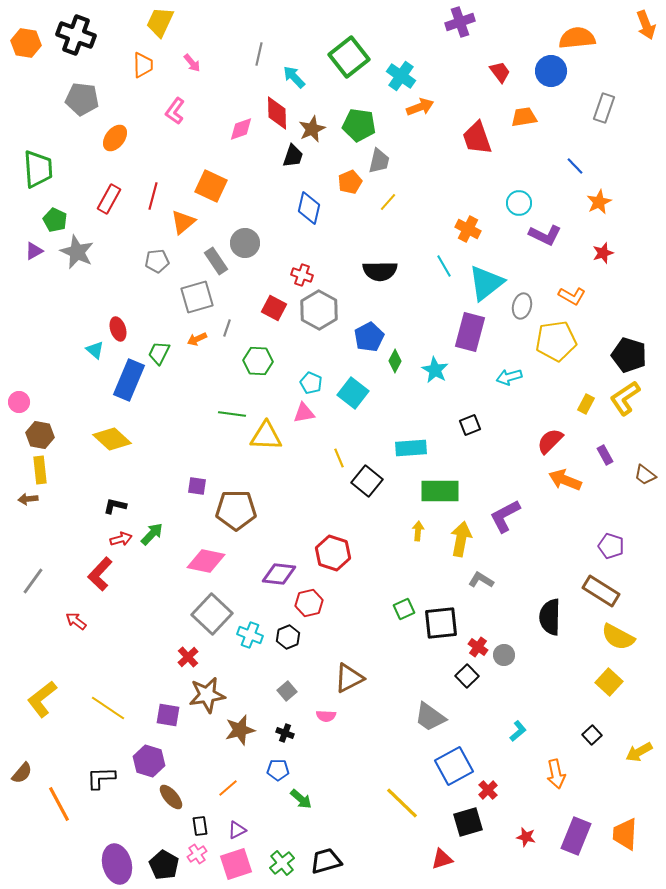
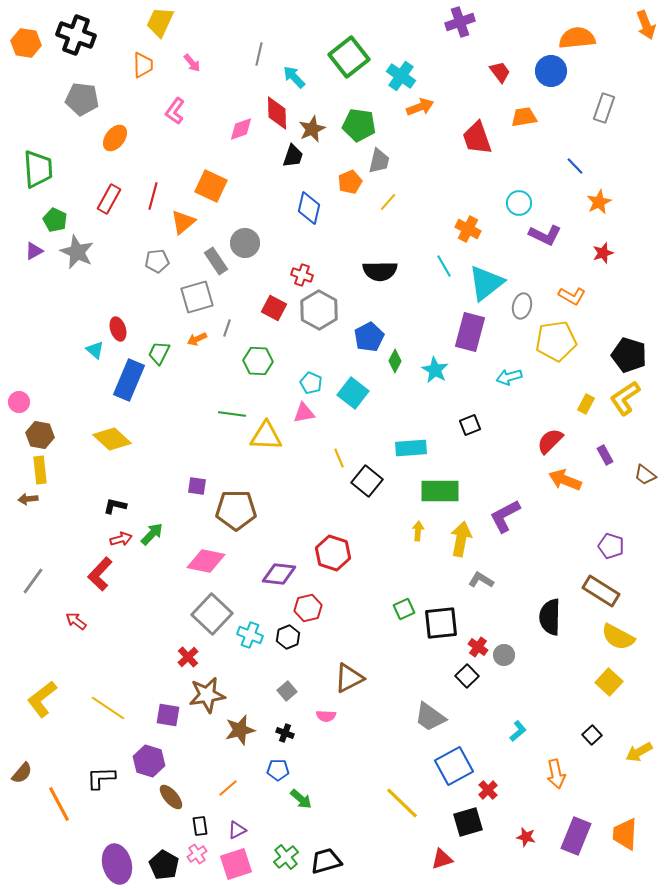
red hexagon at (309, 603): moved 1 px left, 5 px down
green cross at (282, 863): moved 4 px right, 6 px up
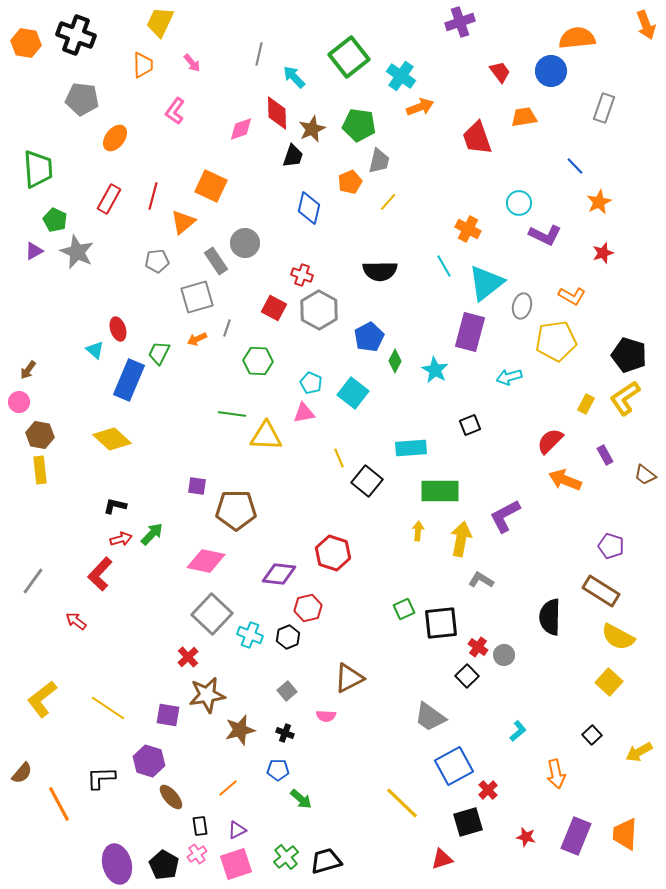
brown arrow at (28, 499): moved 129 px up; rotated 48 degrees counterclockwise
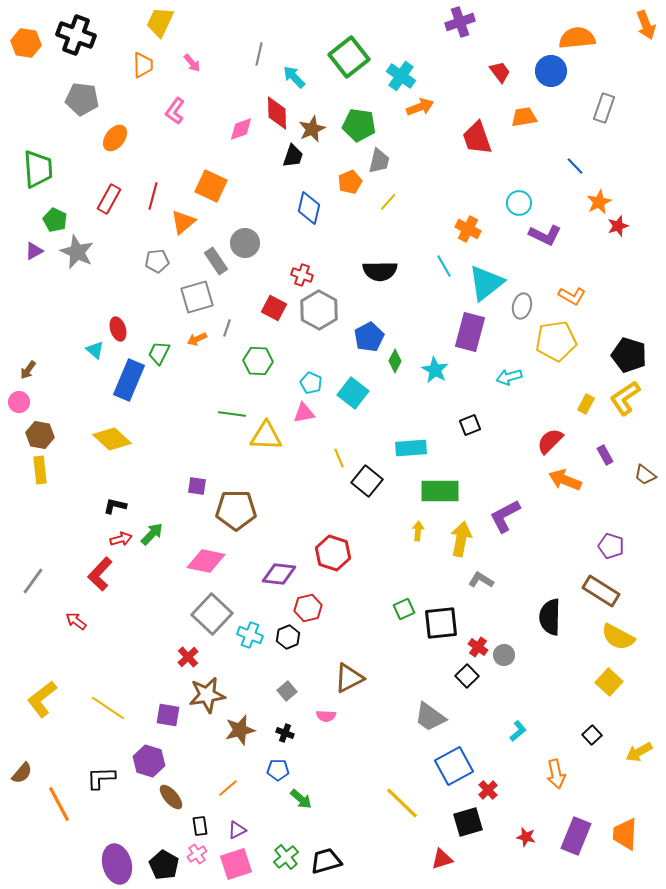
red star at (603, 253): moved 15 px right, 27 px up
